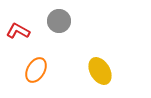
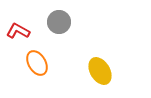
gray circle: moved 1 px down
orange ellipse: moved 1 px right, 7 px up; rotated 60 degrees counterclockwise
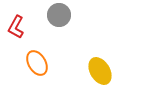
gray circle: moved 7 px up
red L-shape: moved 2 px left, 4 px up; rotated 90 degrees counterclockwise
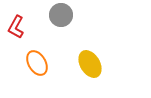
gray circle: moved 2 px right
yellow ellipse: moved 10 px left, 7 px up
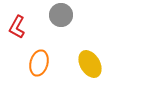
red L-shape: moved 1 px right
orange ellipse: moved 2 px right; rotated 45 degrees clockwise
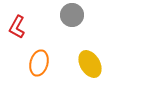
gray circle: moved 11 px right
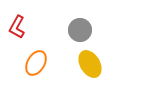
gray circle: moved 8 px right, 15 px down
orange ellipse: moved 3 px left; rotated 15 degrees clockwise
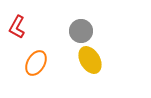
gray circle: moved 1 px right, 1 px down
yellow ellipse: moved 4 px up
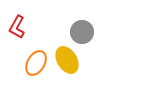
gray circle: moved 1 px right, 1 px down
yellow ellipse: moved 23 px left
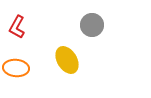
gray circle: moved 10 px right, 7 px up
orange ellipse: moved 20 px left, 5 px down; rotated 65 degrees clockwise
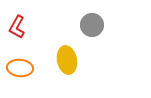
yellow ellipse: rotated 20 degrees clockwise
orange ellipse: moved 4 px right
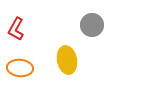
red L-shape: moved 1 px left, 2 px down
